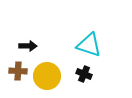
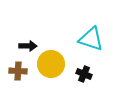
cyan triangle: moved 2 px right, 6 px up
yellow circle: moved 4 px right, 12 px up
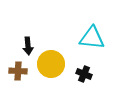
cyan triangle: moved 1 px right, 1 px up; rotated 12 degrees counterclockwise
black arrow: rotated 84 degrees clockwise
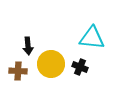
black cross: moved 4 px left, 7 px up
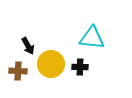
black arrow: rotated 24 degrees counterclockwise
black cross: rotated 21 degrees counterclockwise
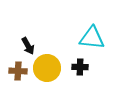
yellow circle: moved 4 px left, 4 px down
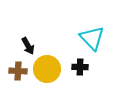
cyan triangle: rotated 40 degrees clockwise
yellow circle: moved 1 px down
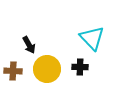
black arrow: moved 1 px right, 1 px up
brown cross: moved 5 px left
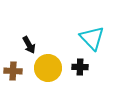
yellow circle: moved 1 px right, 1 px up
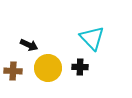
black arrow: rotated 36 degrees counterclockwise
